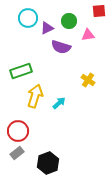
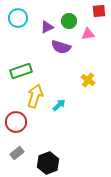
cyan circle: moved 10 px left
purple triangle: moved 1 px up
pink triangle: moved 1 px up
cyan arrow: moved 2 px down
red circle: moved 2 px left, 9 px up
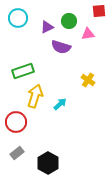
green rectangle: moved 2 px right
cyan arrow: moved 1 px right, 1 px up
black hexagon: rotated 10 degrees counterclockwise
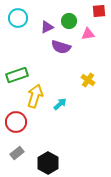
green rectangle: moved 6 px left, 4 px down
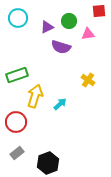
black hexagon: rotated 10 degrees clockwise
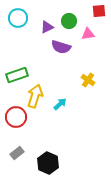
red circle: moved 5 px up
black hexagon: rotated 15 degrees counterclockwise
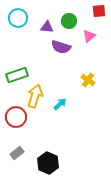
purple triangle: rotated 32 degrees clockwise
pink triangle: moved 1 px right, 2 px down; rotated 32 degrees counterclockwise
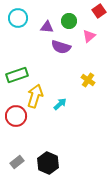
red square: rotated 32 degrees counterclockwise
red circle: moved 1 px up
gray rectangle: moved 9 px down
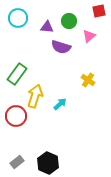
red square: rotated 24 degrees clockwise
green rectangle: moved 1 px up; rotated 35 degrees counterclockwise
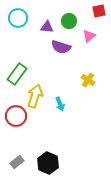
cyan arrow: rotated 112 degrees clockwise
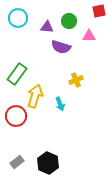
pink triangle: rotated 40 degrees clockwise
yellow cross: moved 12 px left; rotated 32 degrees clockwise
